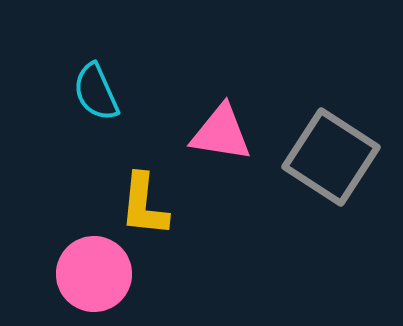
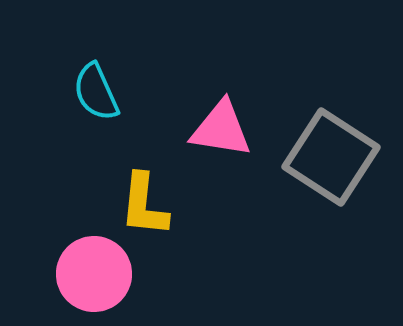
pink triangle: moved 4 px up
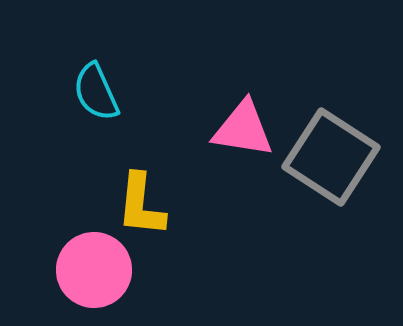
pink triangle: moved 22 px right
yellow L-shape: moved 3 px left
pink circle: moved 4 px up
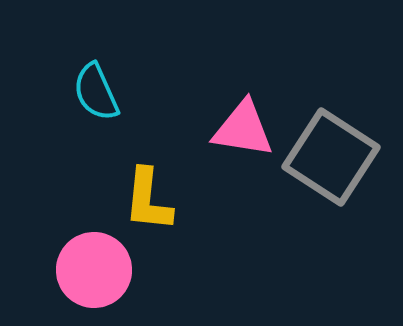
yellow L-shape: moved 7 px right, 5 px up
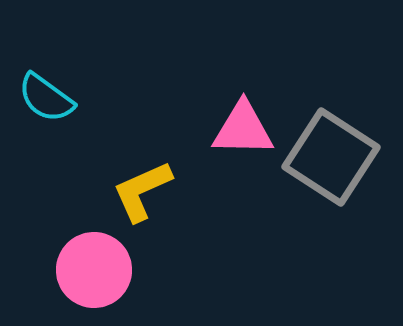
cyan semicircle: moved 50 px left, 6 px down; rotated 30 degrees counterclockwise
pink triangle: rotated 8 degrees counterclockwise
yellow L-shape: moved 6 px left, 9 px up; rotated 60 degrees clockwise
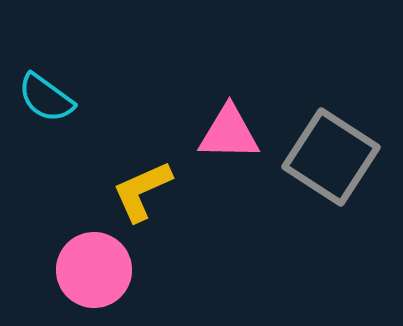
pink triangle: moved 14 px left, 4 px down
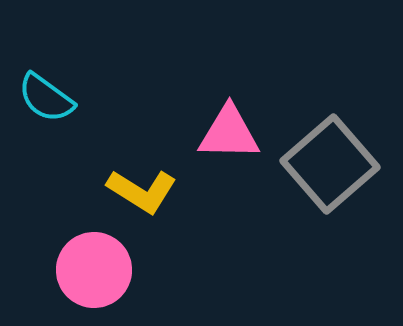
gray square: moved 1 px left, 7 px down; rotated 16 degrees clockwise
yellow L-shape: rotated 124 degrees counterclockwise
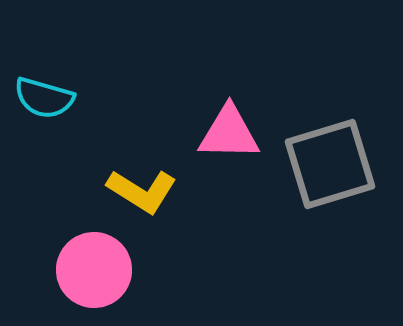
cyan semicircle: moved 2 px left; rotated 20 degrees counterclockwise
gray square: rotated 24 degrees clockwise
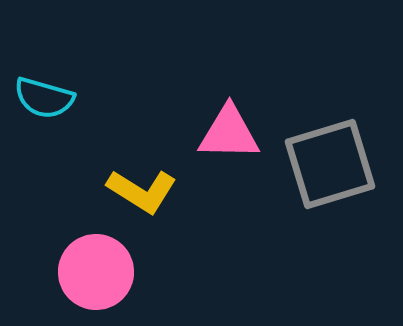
pink circle: moved 2 px right, 2 px down
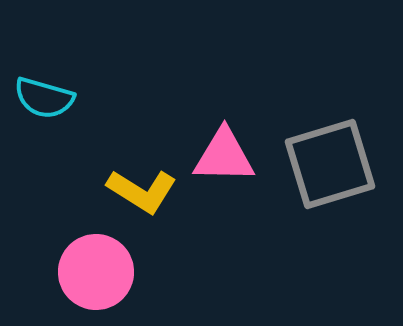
pink triangle: moved 5 px left, 23 px down
